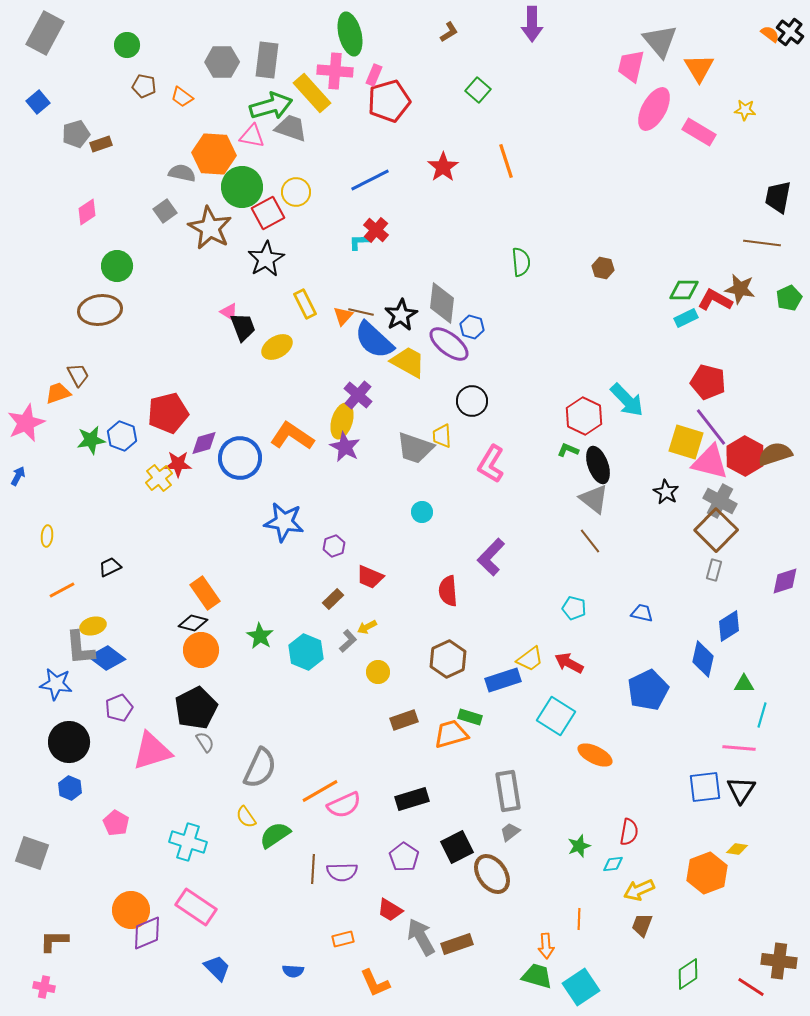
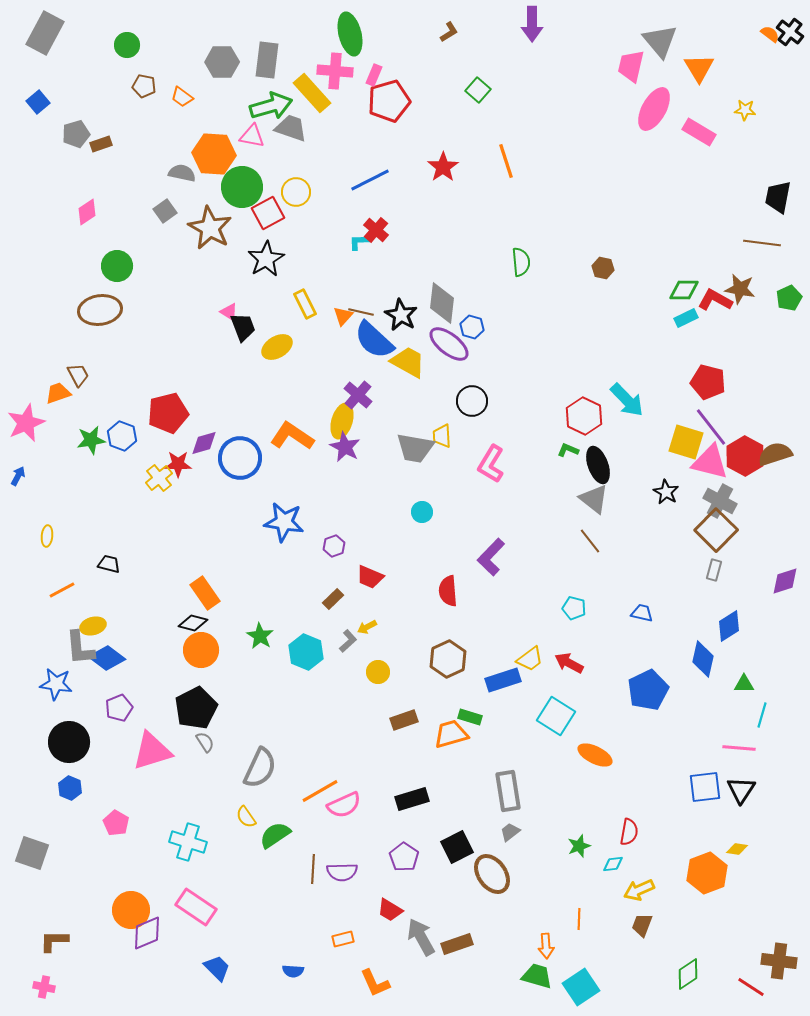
black star at (401, 315): rotated 12 degrees counterclockwise
gray trapezoid at (415, 448): rotated 9 degrees counterclockwise
black trapezoid at (110, 567): moved 1 px left, 3 px up; rotated 40 degrees clockwise
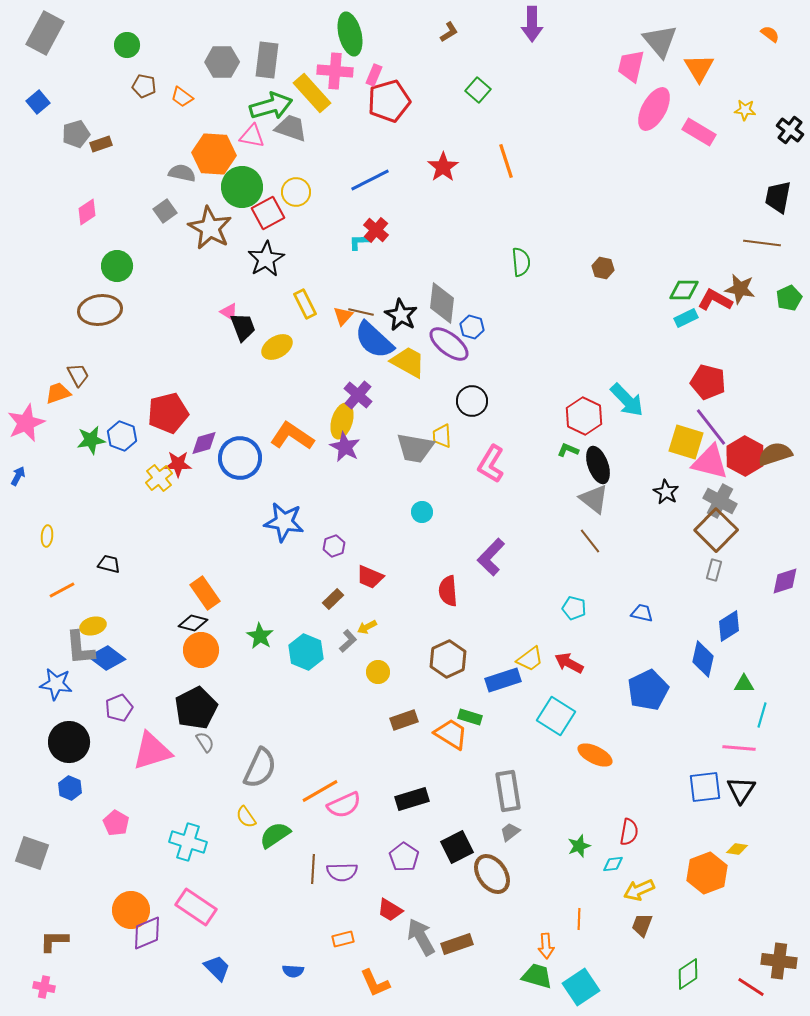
black cross at (790, 32): moved 98 px down
orange trapezoid at (451, 734): rotated 48 degrees clockwise
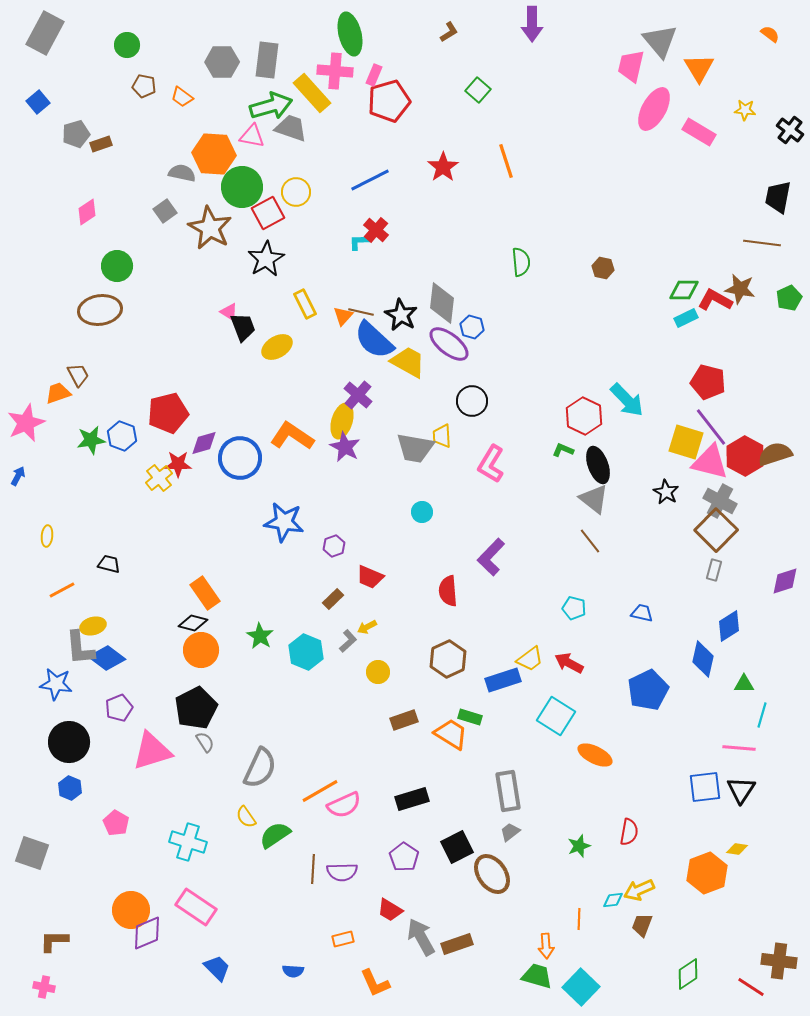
green L-shape at (568, 450): moved 5 px left
cyan diamond at (613, 864): moved 36 px down
cyan square at (581, 987): rotated 12 degrees counterclockwise
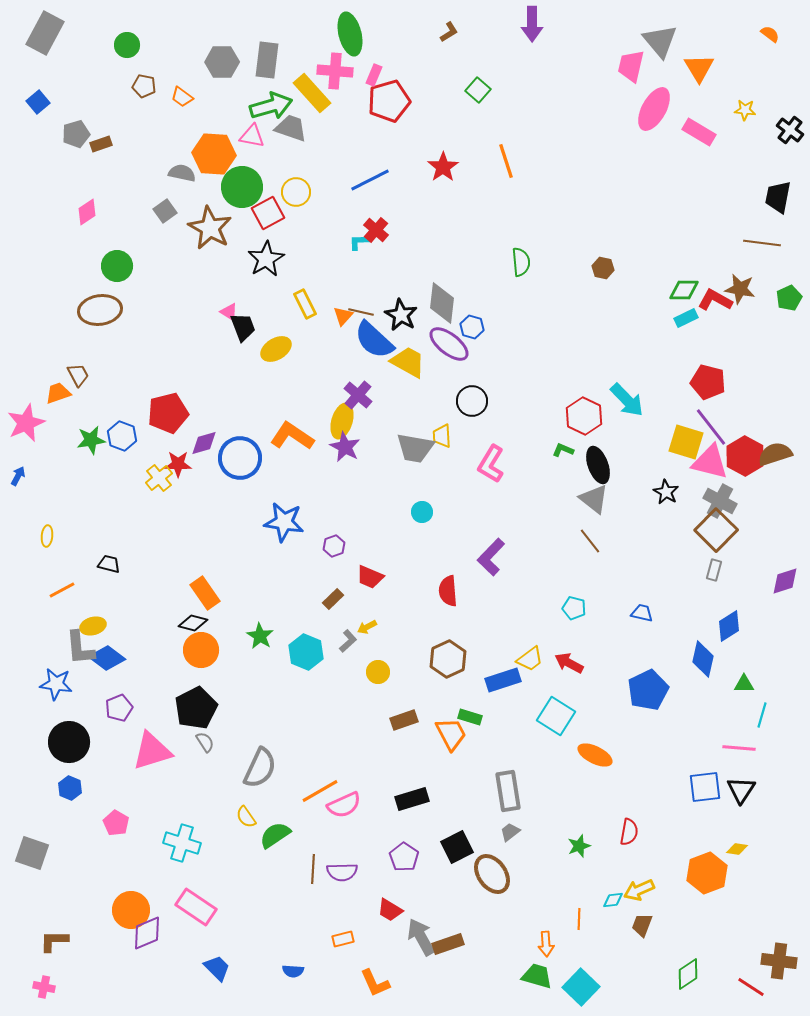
yellow ellipse at (277, 347): moved 1 px left, 2 px down
orange trapezoid at (451, 734): rotated 30 degrees clockwise
cyan cross at (188, 842): moved 6 px left, 1 px down
brown rectangle at (457, 944): moved 9 px left
orange arrow at (546, 946): moved 2 px up
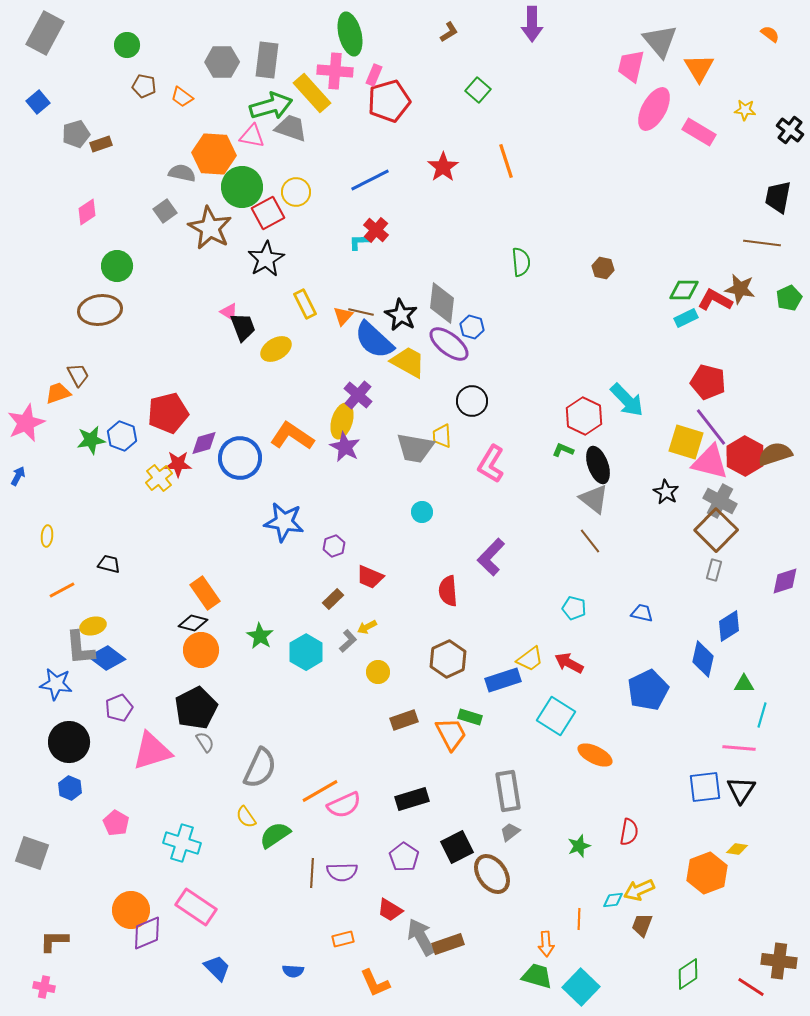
cyan hexagon at (306, 652): rotated 8 degrees clockwise
brown line at (313, 869): moved 1 px left, 4 px down
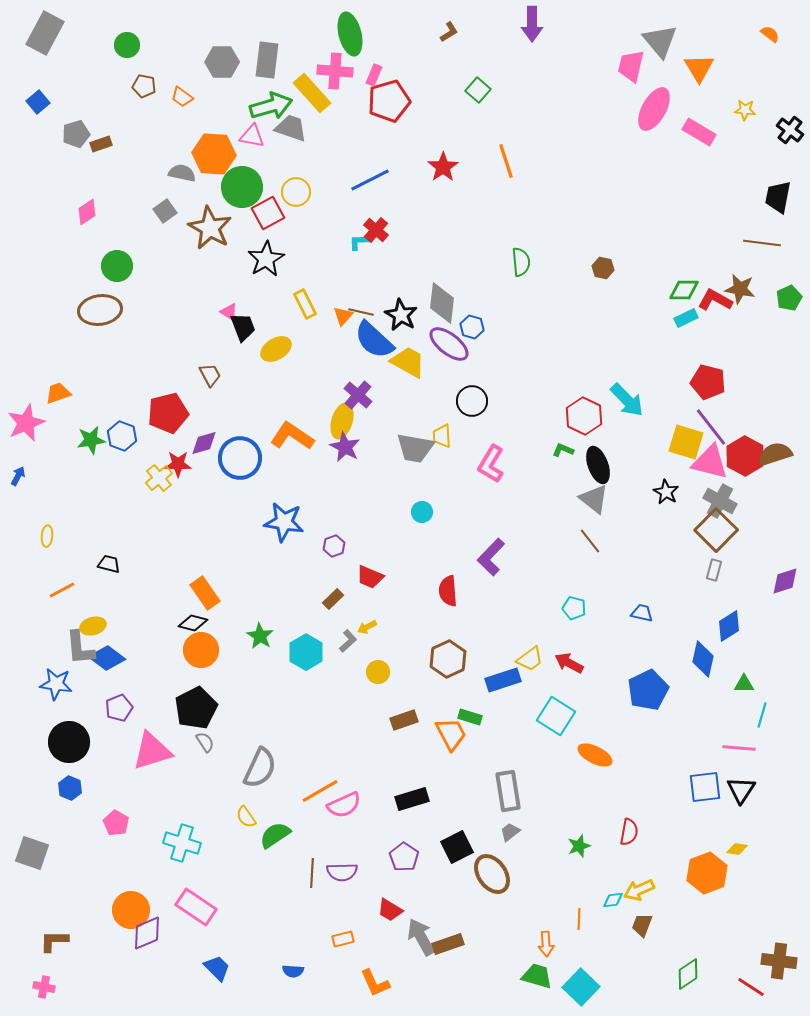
brown trapezoid at (78, 375): moved 132 px right
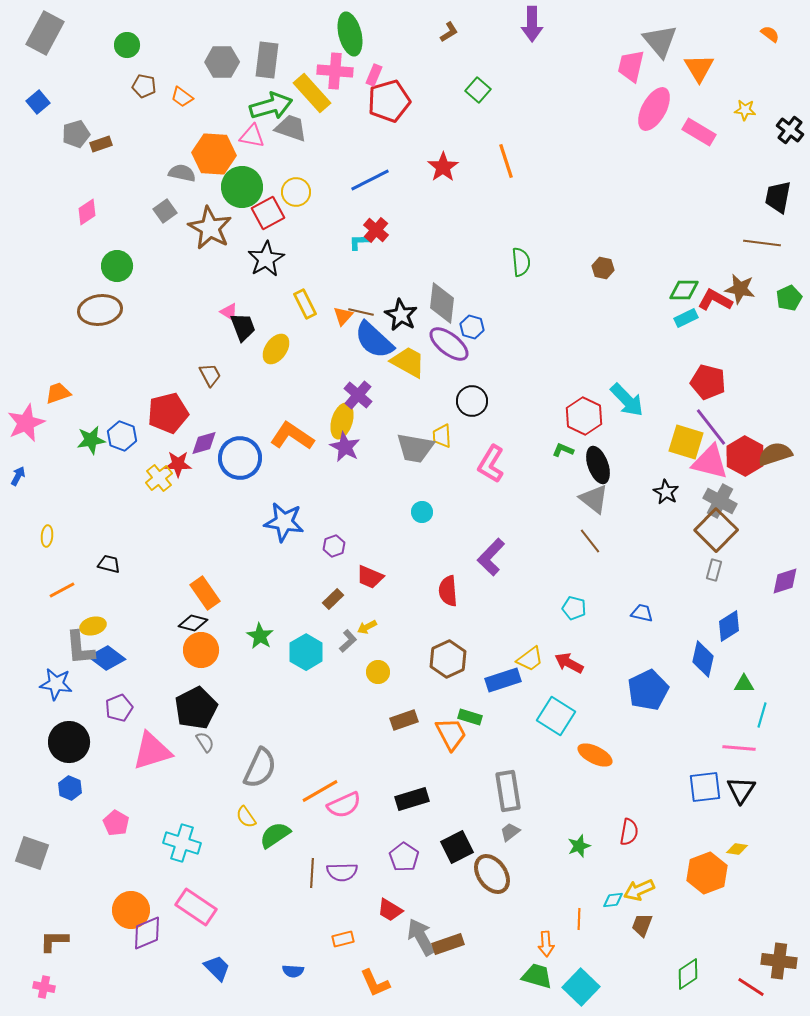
yellow ellipse at (276, 349): rotated 24 degrees counterclockwise
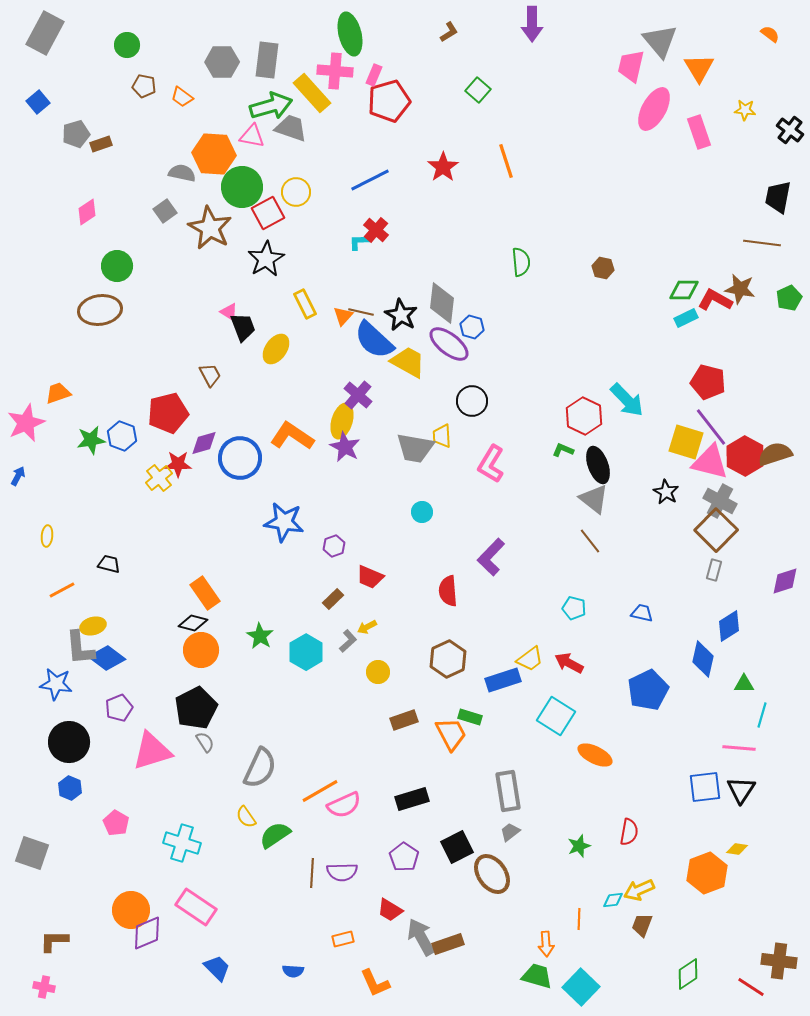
pink rectangle at (699, 132): rotated 40 degrees clockwise
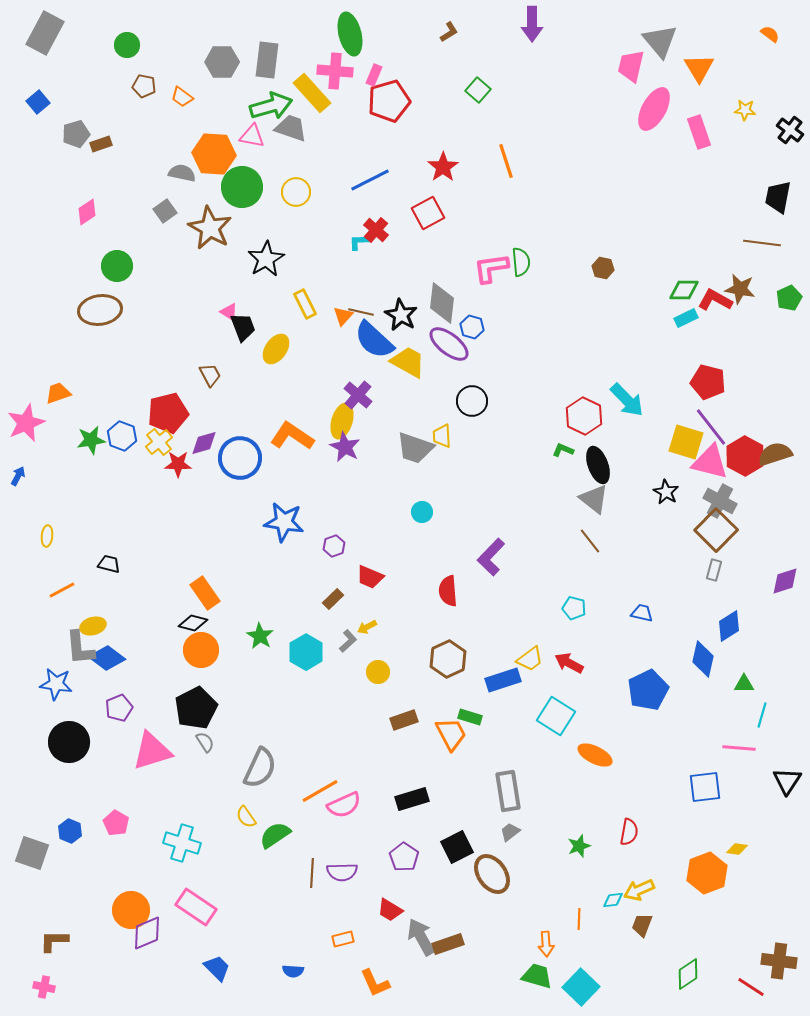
red square at (268, 213): moved 160 px right
gray trapezoid at (415, 448): rotated 9 degrees clockwise
pink L-shape at (491, 464): moved 196 px up; rotated 51 degrees clockwise
yellow cross at (159, 478): moved 36 px up
blue hexagon at (70, 788): moved 43 px down
black triangle at (741, 790): moved 46 px right, 9 px up
